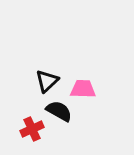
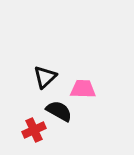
black triangle: moved 2 px left, 4 px up
red cross: moved 2 px right, 1 px down
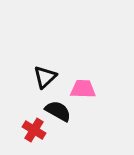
black semicircle: moved 1 px left
red cross: rotated 35 degrees counterclockwise
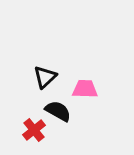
pink trapezoid: moved 2 px right
red cross: rotated 20 degrees clockwise
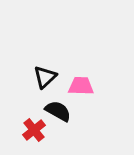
pink trapezoid: moved 4 px left, 3 px up
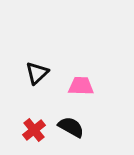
black triangle: moved 8 px left, 4 px up
black semicircle: moved 13 px right, 16 px down
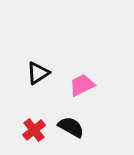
black triangle: moved 1 px right; rotated 10 degrees clockwise
pink trapezoid: moved 1 px right, 1 px up; rotated 28 degrees counterclockwise
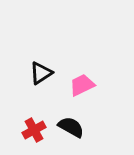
black triangle: moved 3 px right
red cross: rotated 10 degrees clockwise
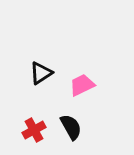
black semicircle: rotated 32 degrees clockwise
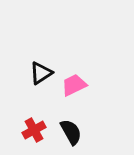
pink trapezoid: moved 8 px left
black semicircle: moved 5 px down
